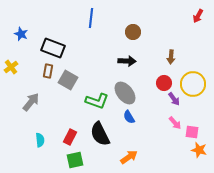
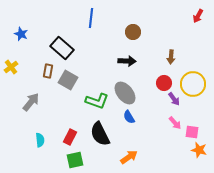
black rectangle: moved 9 px right; rotated 20 degrees clockwise
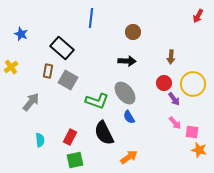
black semicircle: moved 4 px right, 1 px up
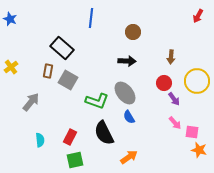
blue star: moved 11 px left, 15 px up
yellow circle: moved 4 px right, 3 px up
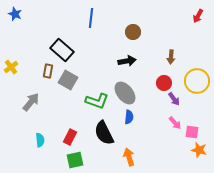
blue star: moved 5 px right, 5 px up
black rectangle: moved 2 px down
black arrow: rotated 12 degrees counterclockwise
blue semicircle: rotated 144 degrees counterclockwise
orange arrow: rotated 72 degrees counterclockwise
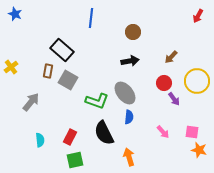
brown arrow: rotated 40 degrees clockwise
black arrow: moved 3 px right
pink arrow: moved 12 px left, 9 px down
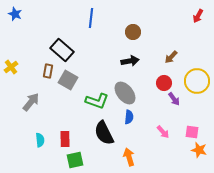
red rectangle: moved 5 px left, 2 px down; rotated 28 degrees counterclockwise
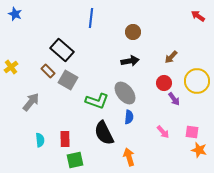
red arrow: rotated 96 degrees clockwise
brown rectangle: rotated 56 degrees counterclockwise
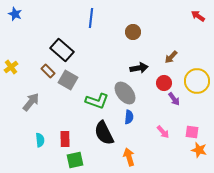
black arrow: moved 9 px right, 7 px down
